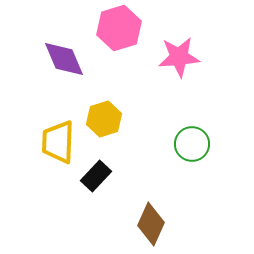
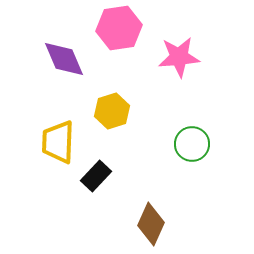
pink hexagon: rotated 9 degrees clockwise
yellow hexagon: moved 8 px right, 8 px up
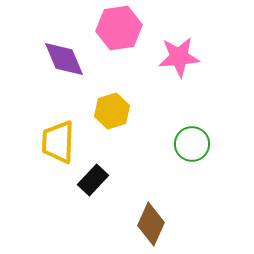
black rectangle: moved 3 px left, 4 px down
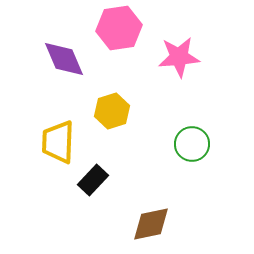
brown diamond: rotated 54 degrees clockwise
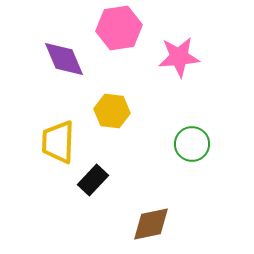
yellow hexagon: rotated 24 degrees clockwise
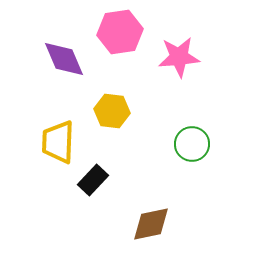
pink hexagon: moved 1 px right, 4 px down
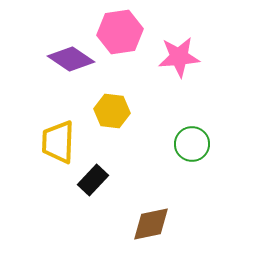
purple diamond: moved 7 px right; rotated 33 degrees counterclockwise
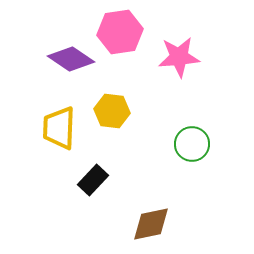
yellow trapezoid: moved 1 px right, 14 px up
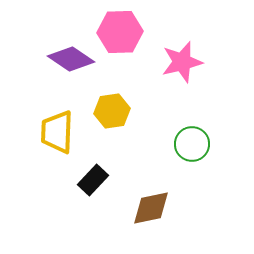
pink hexagon: rotated 6 degrees clockwise
pink star: moved 3 px right, 5 px down; rotated 9 degrees counterclockwise
yellow hexagon: rotated 16 degrees counterclockwise
yellow trapezoid: moved 2 px left, 4 px down
brown diamond: moved 16 px up
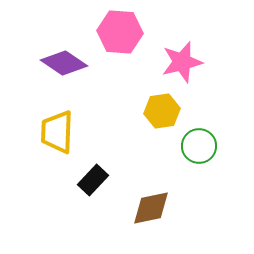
pink hexagon: rotated 6 degrees clockwise
purple diamond: moved 7 px left, 4 px down
yellow hexagon: moved 50 px right
green circle: moved 7 px right, 2 px down
